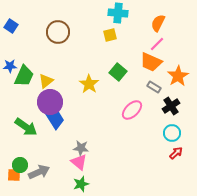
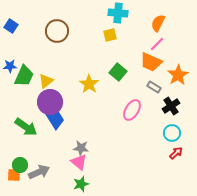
brown circle: moved 1 px left, 1 px up
orange star: moved 1 px up
pink ellipse: rotated 15 degrees counterclockwise
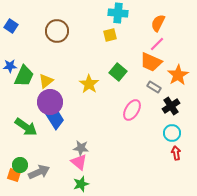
red arrow: rotated 56 degrees counterclockwise
orange square: rotated 16 degrees clockwise
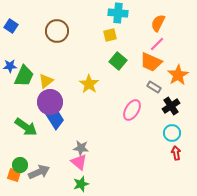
green square: moved 11 px up
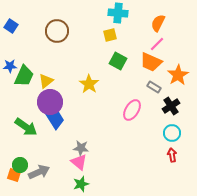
green square: rotated 12 degrees counterclockwise
red arrow: moved 4 px left, 2 px down
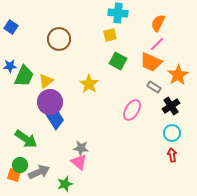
blue square: moved 1 px down
brown circle: moved 2 px right, 8 px down
green arrow: moved 12 px down
green star: moved 16 px left
